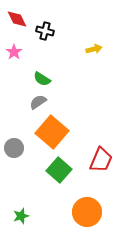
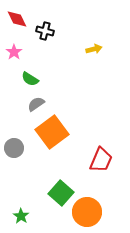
green semicircle: moved 12 px left
gray semicircle: moved 2 px left, 2 px down
orange square: rotated 12 degrees clockwise
green square: moved 2 px right, 23 px down
green star: rotated 21 degrees counterclockwise
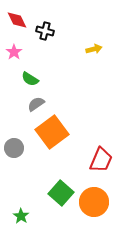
red diamond: moved 1 px down
orange circle: moved 7 px right, 10 px up
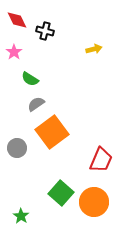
gray circle: moved 3 px right
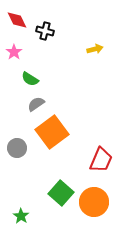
yellow arrow: moved 1 px right
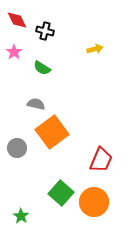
green semicircle: moved 12 px right, 11 px up
gray semicircle: rotated 48 degrees clockwise
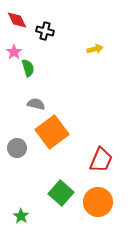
green semicircle: moved 14 px left; rotated 138 degrees counterclockwise
orange circle: moved 4 px right
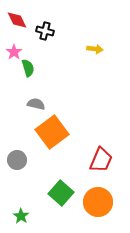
yellow arrow: rotated 21 degrees clockwise
gray circle: moved 12 px down
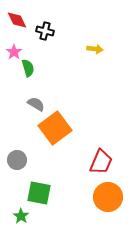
gray semicircle: rotated 18 degrees clockwise
orange square: moved 3 px right, 4 px up
red trapezoid: moved 2 px down
green square: moved 22 px left; rotated 30 degrees counterclockwise
orange circle: moved 10 px right, 5 px up
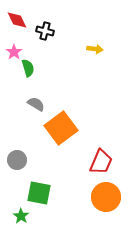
orange square: moved 6 px right
orange circle: moved 2 px left
